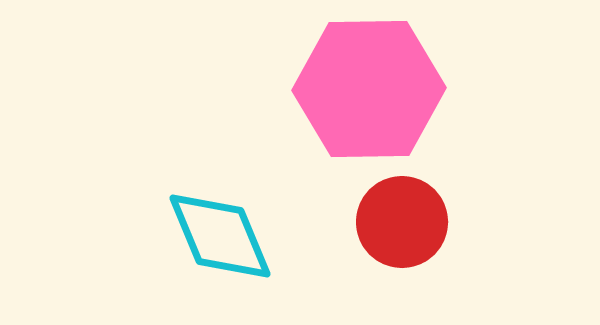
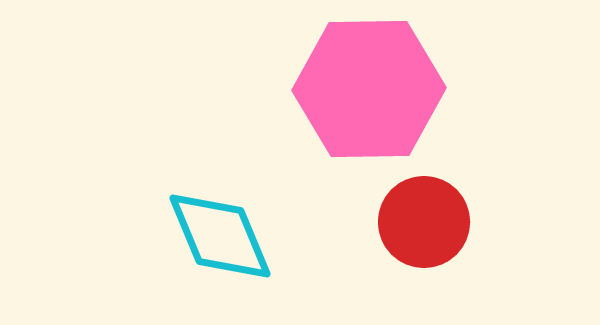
red circle: moved 22 px right
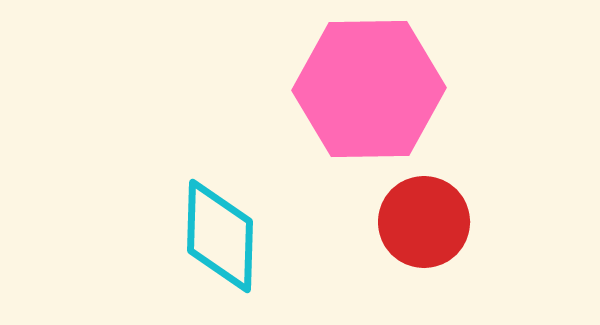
cyan diamond: rotated 24 degrees clockwise
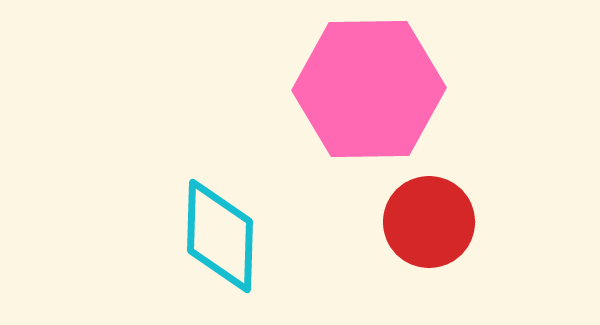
red circle: moved 5 px right
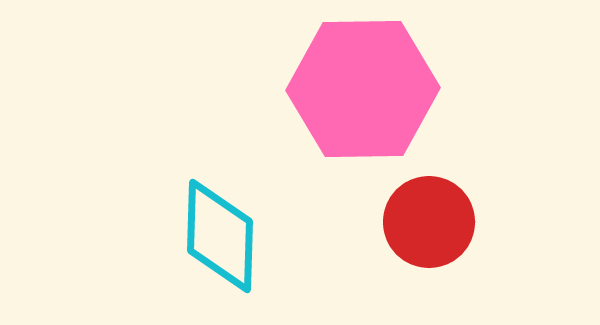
pink hexagon: moved 6 px left
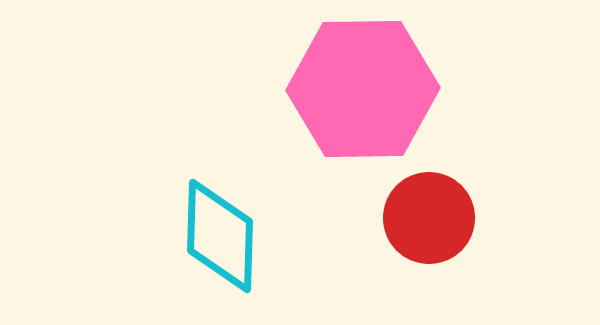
red circle: moved 4 px up
